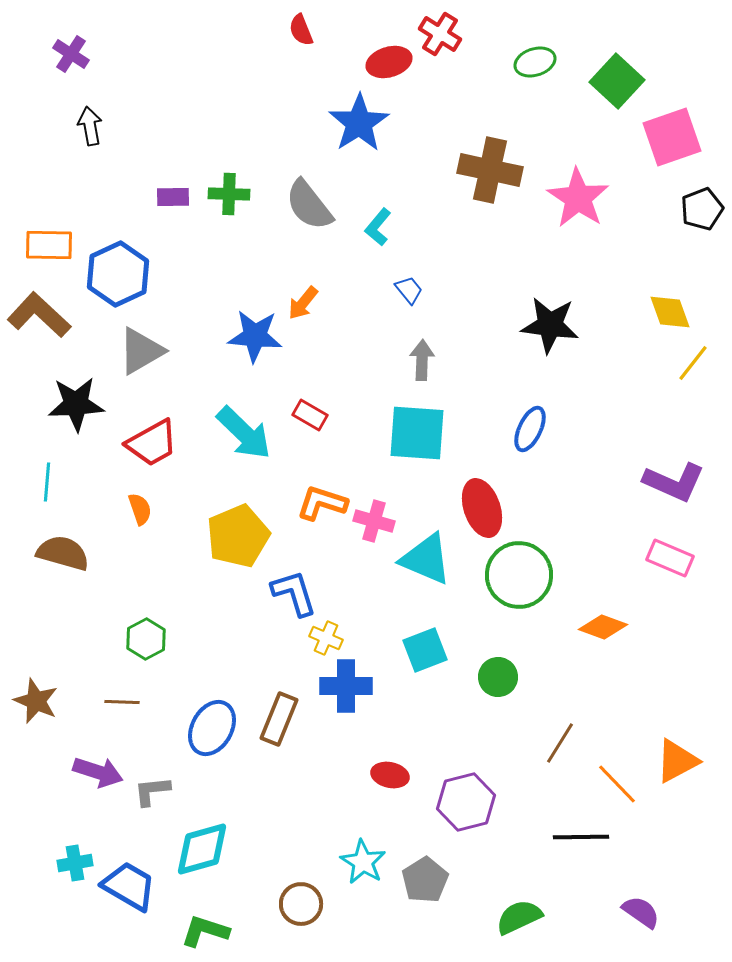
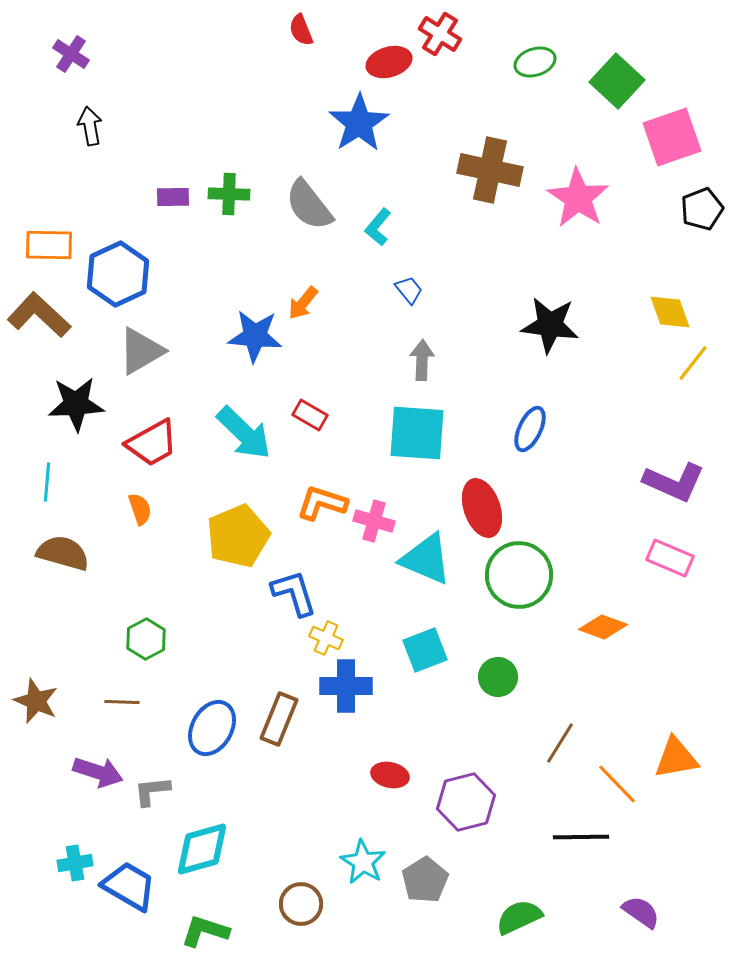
orange triangle at (677, 761): moved 1 px left, 3 px up; rotated 18 degrees clockwise
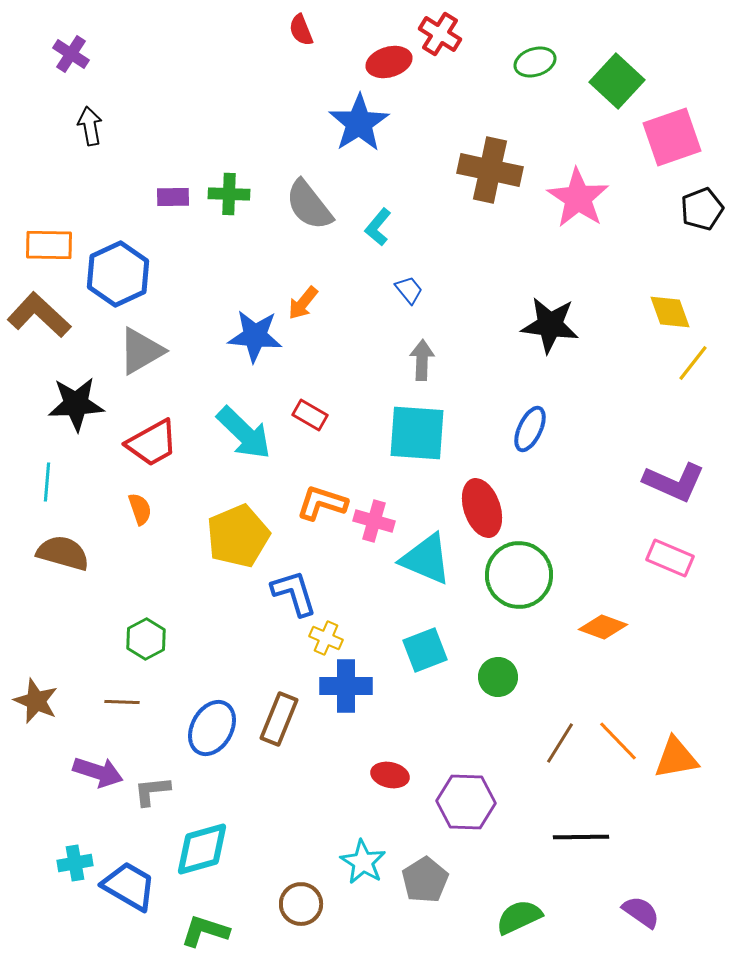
orange line at (617, 784): moved 1 px right, 43 px up
purple hexagon at (466, 802): rotated 16 degrees clockwise
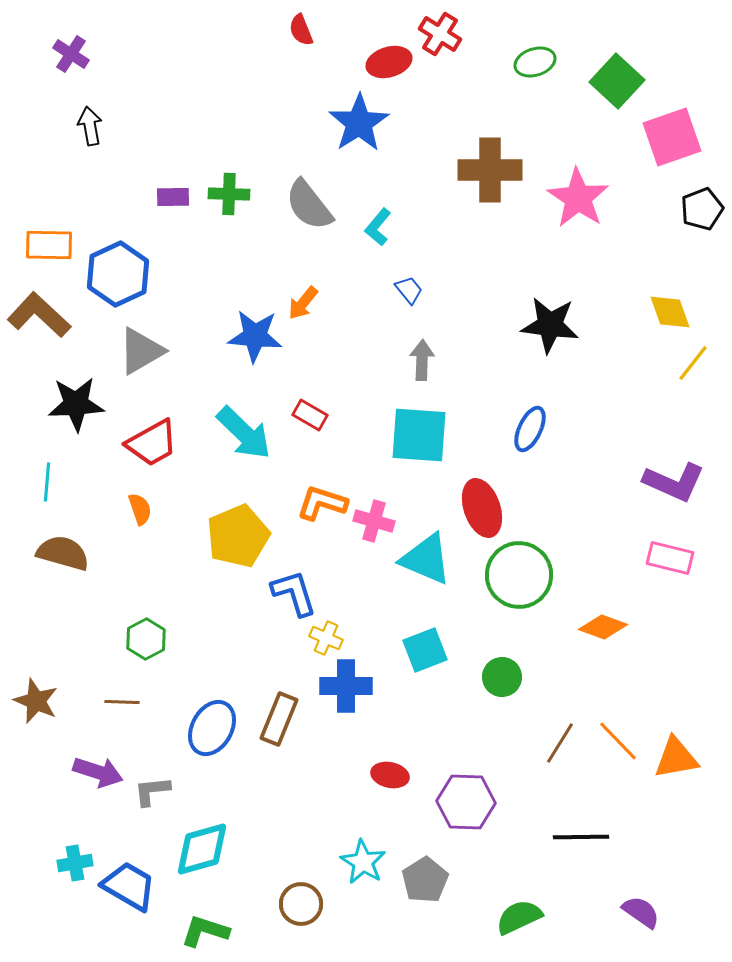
brown cross at (490, 170): rotated 12 degrees counterclockwise
cyan square at (417, 433): moved 2 px right, 2 px down
pink rectangle at (670, 558): rotated 9 degrees counterclockwise
green circle at (498, 677): moved 4 px right
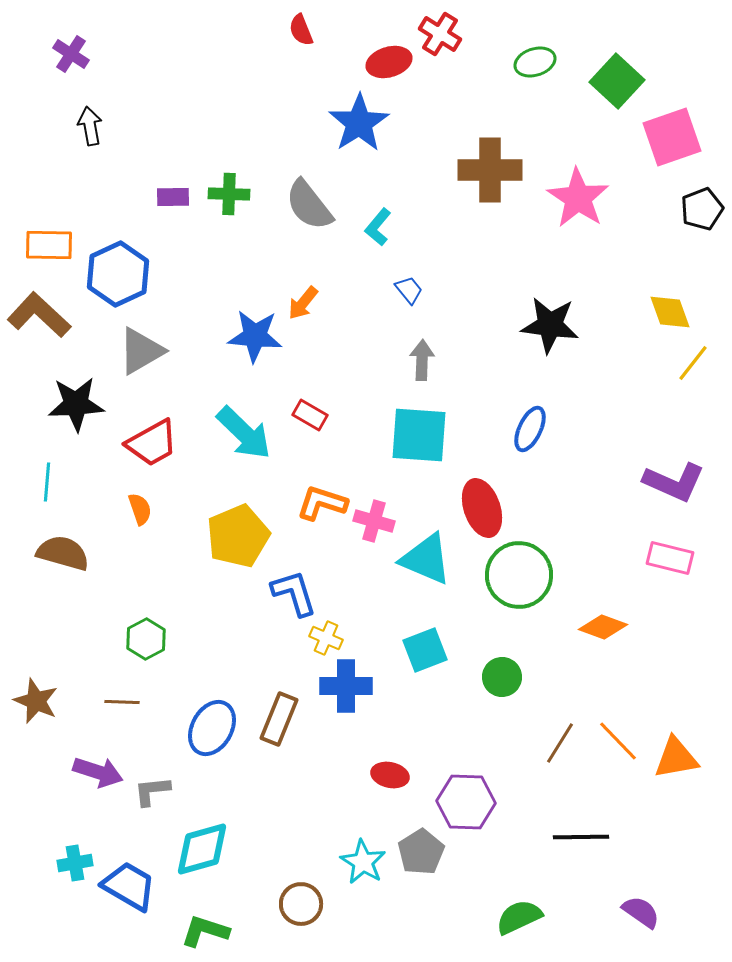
gray pentagon at (425, 880): moved 4 px left, 28 px up
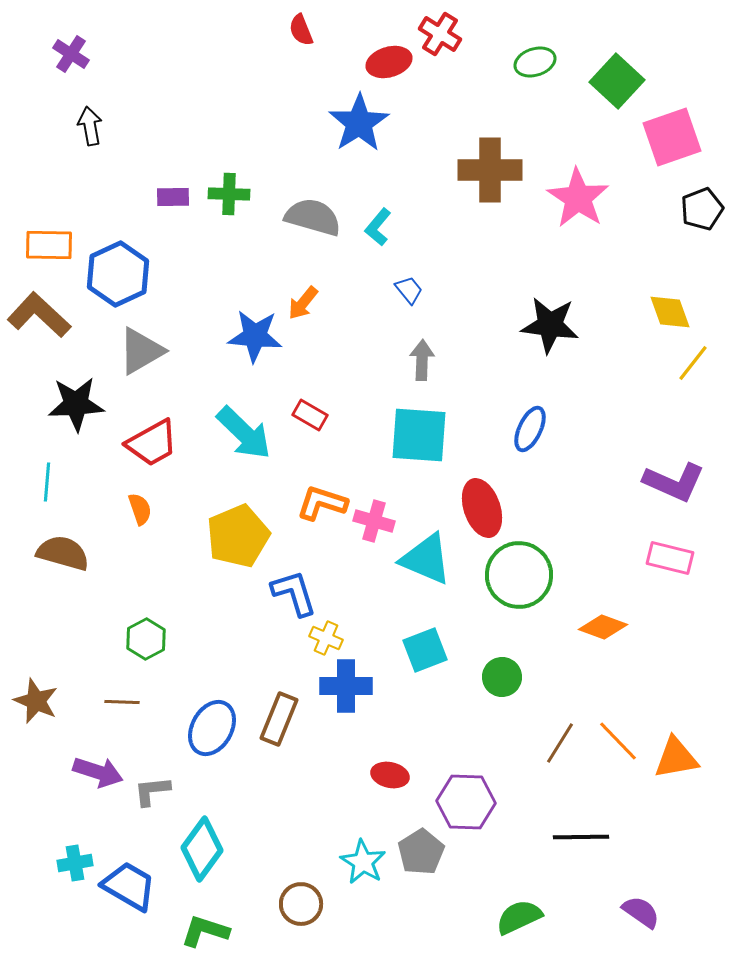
gray semicircle at (309, 205): moved 4 px right, 12 px down; rotated 144 degrees clockwise
cyan diamond at (202, 849): rotated 38 degrees counterclockwise
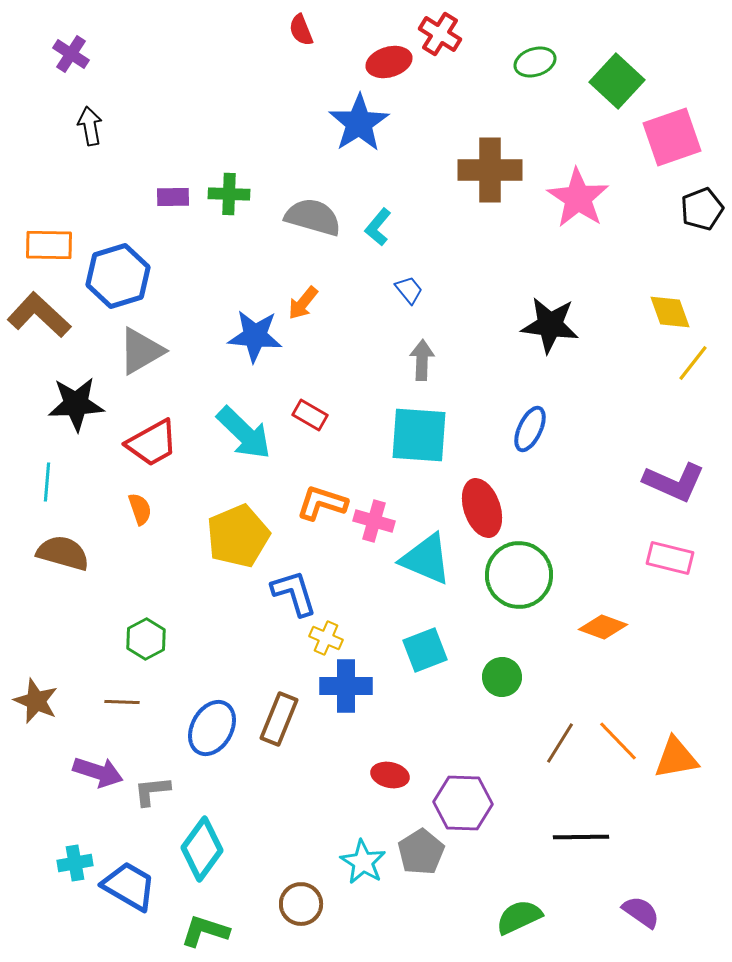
blue hexagon at (118, 274): moved 2 px down; rotated 8 degrees clockwise
purple hexagon at (466, 802): moved 3 px left, 1 px down
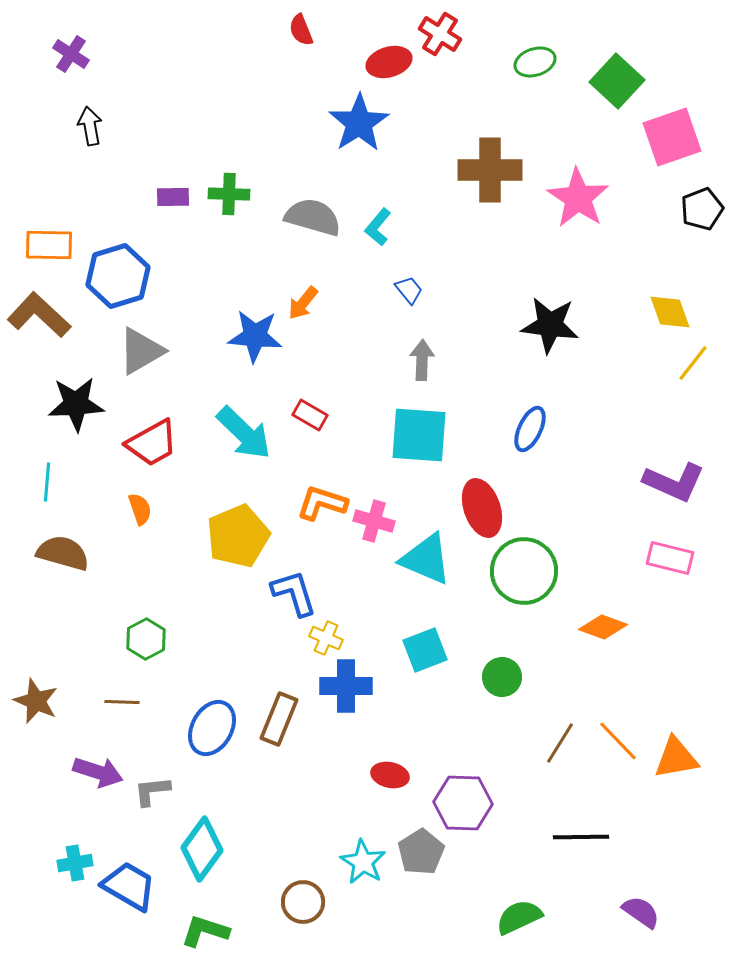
green circle at (519, 575): moved 5 px right, 4 px up
brown circle at (301, 904): moved 2 px right, 2 px up
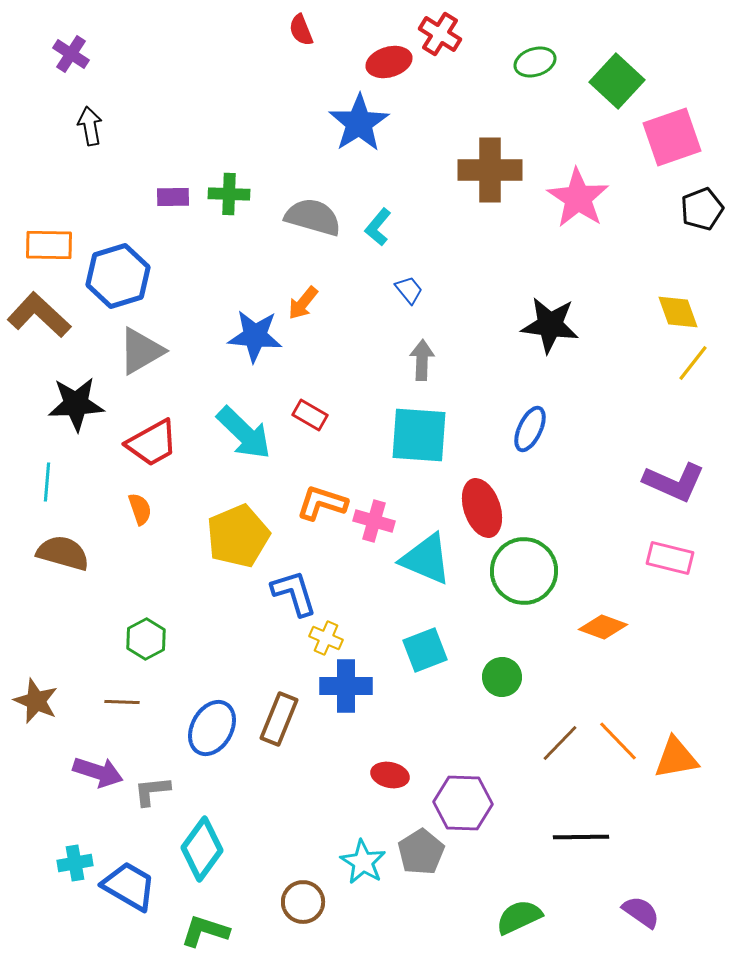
yellow diamond at (670, 312): moved 8 px right
brown line at (560, 743): rotated 12 degrees clockwise
